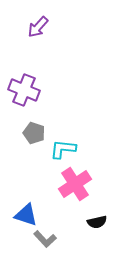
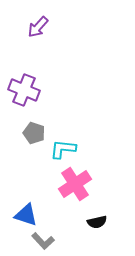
gray L-shape: moved 2 px left, 2 px down
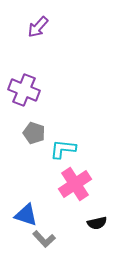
black semicircle: moved 1 px down
gray L-shape: moved 1 px right, 2 px up
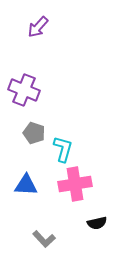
cyan L-shape: rotated 100 degrees clockwise
pink cross: rotated 24 degrees clockwise
blue triangle: moved 30 px up; rotated 15 degrees counterclockwise
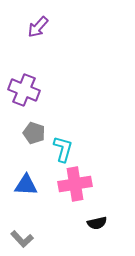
gray L-shape: moved 22 px left
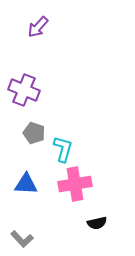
blue triangle: moved 1 px up
